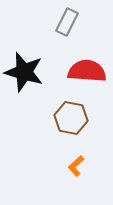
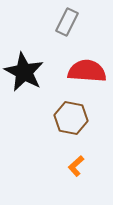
black star: rotated 12 degrees clockwise
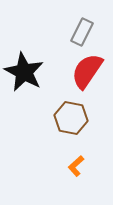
gray rectangle: moved 15 px right, 10 px down
red semicircle: rotated 60 degrees counterclockwise
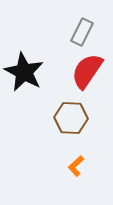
brown hexagon: rotated 8 degrees counterclockwise
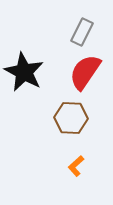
red semicircle: moved 2 px left, 1 px down
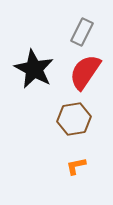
black star: moved 10 px right, 3 px up
brown hexagon: moved 3 px right, 1 px down; rotated 12 degrees counterclockwise
orange L-shape: rotated 30 degrees clockwise
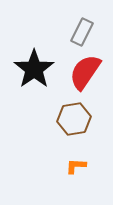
black star: rotated 9 degrees clockwise
orange L-shape: rotated 15 degrees clockwise
